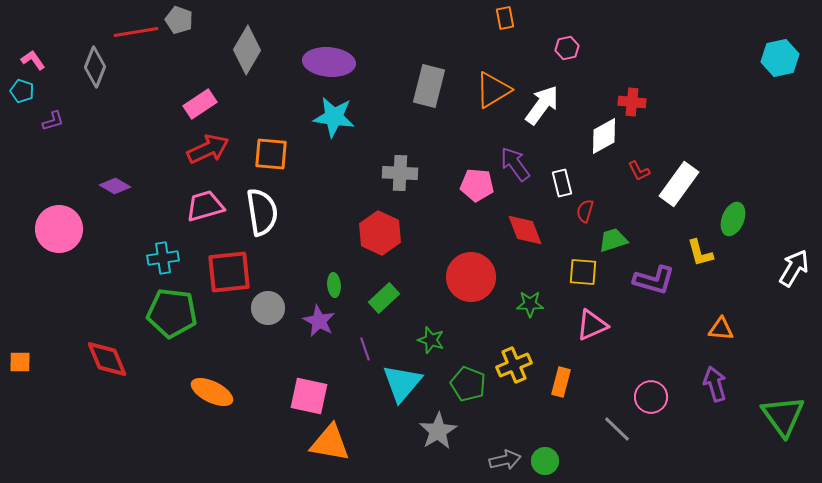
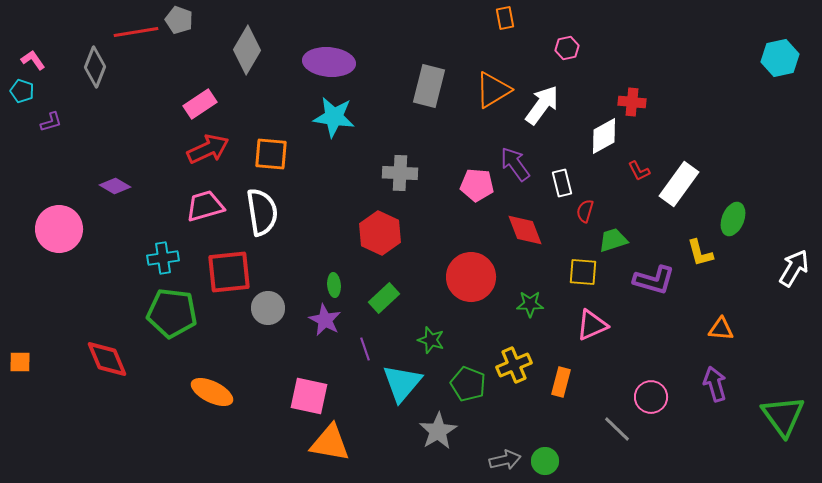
purple L-shape at (53, 121): moved 2 px left, 1 px down
purple star at (319, 321): moved 6 px right, 1 px up
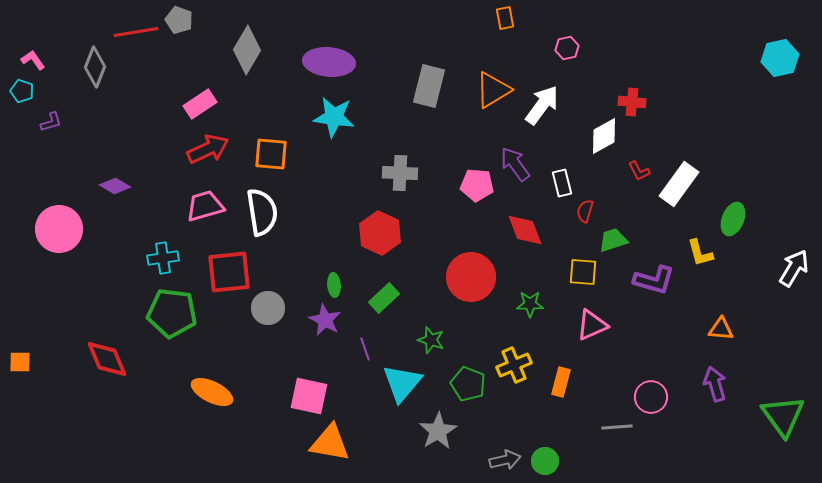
gray line at (617, 429): moved 2 px up; rotated 48 degrees counterclockwise
